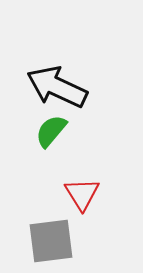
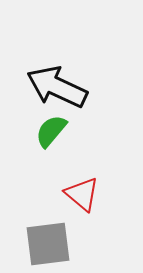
red triangle: rotated 18 degrees counterclockwise
gray square: moved 3 px left, 3 px down
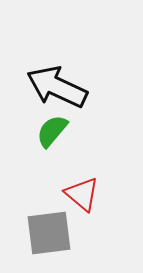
green semicircle: moved 1 px right
gray square: moved 1 px right, 11 px up
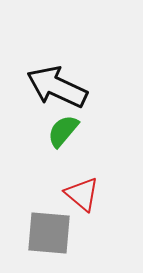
green semicircle: moved 11 px right
gray square: rotated 12 degrees clockwise
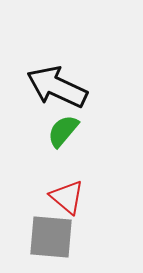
red triangle: moved 15 px left, 3 px down
gray square: moved 2 px right, 4 px down
